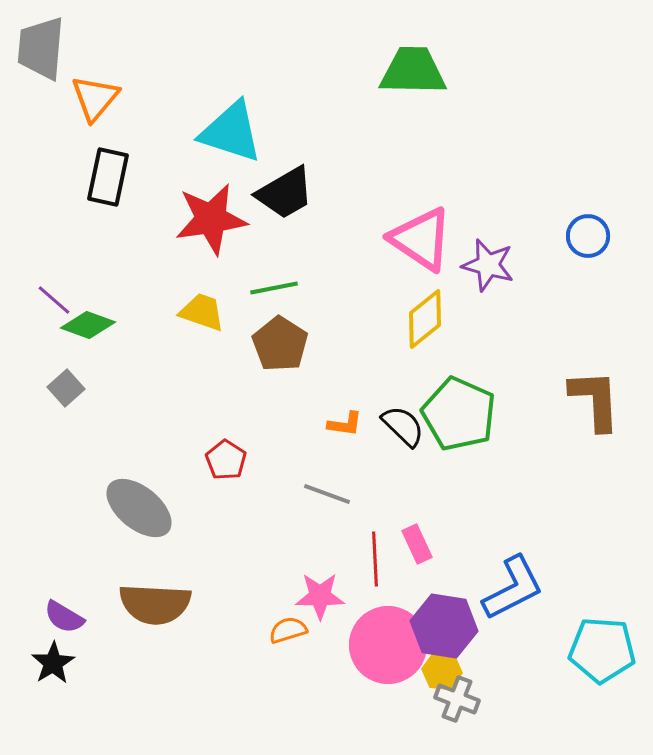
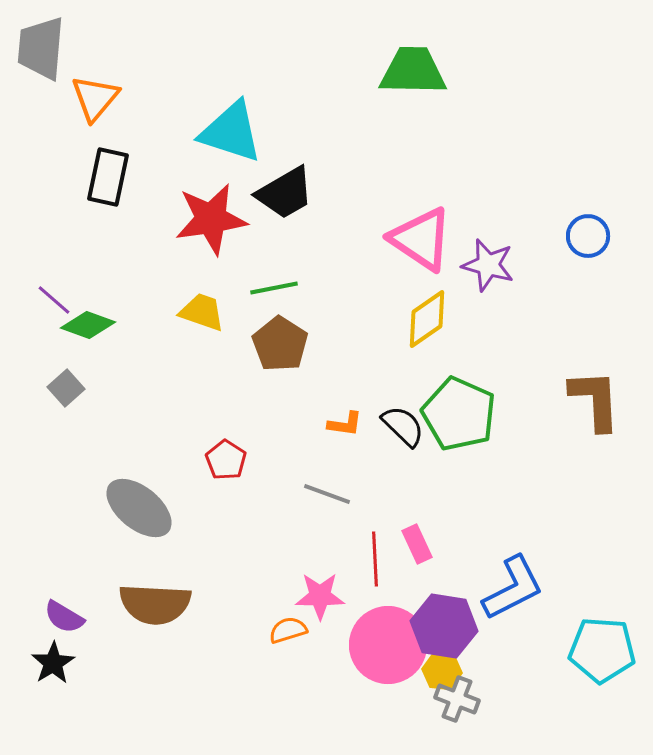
yellow diamond: moved 2 px right; rotated 4 degrees clockwise
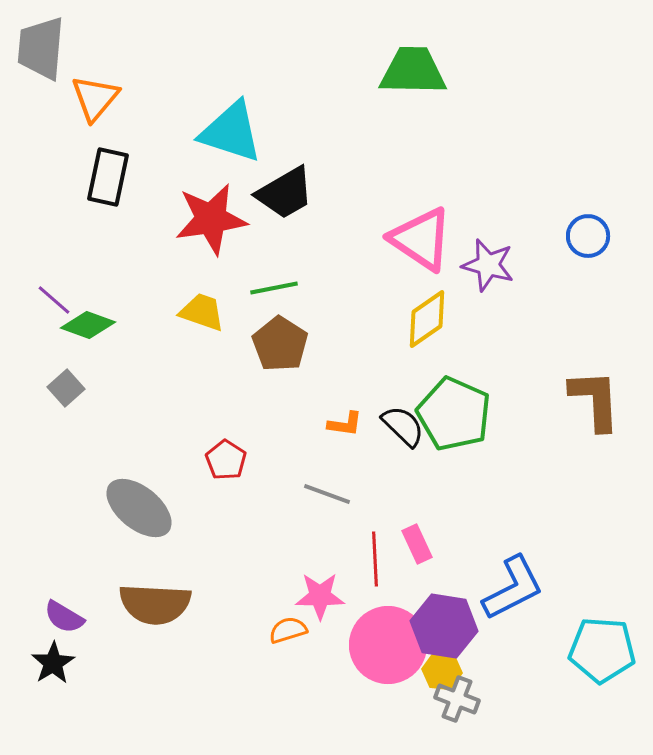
green pentagon: moved 5 px left
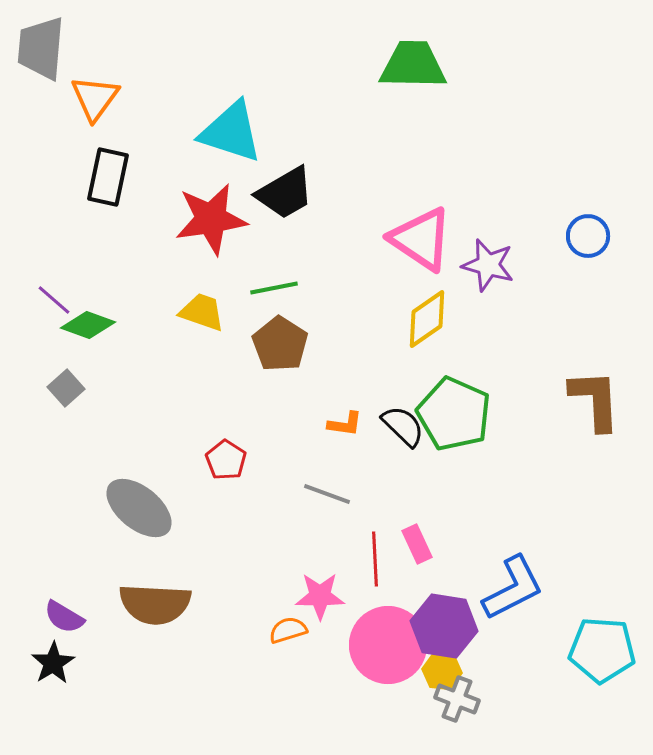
green trapezoid: moved 6 px up
orange triangle: rotated 4 degrees counterclockwise
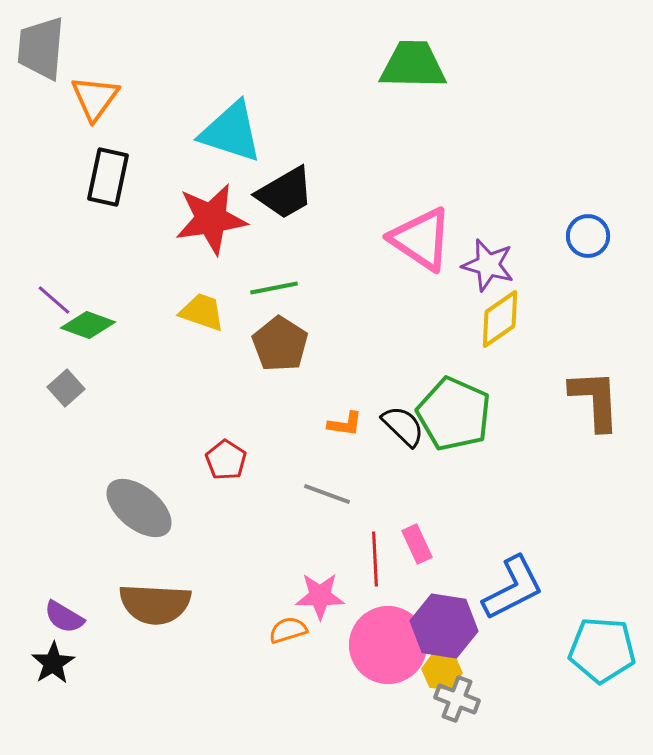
yellow diamond: moved 73 px right
